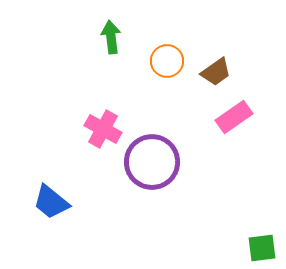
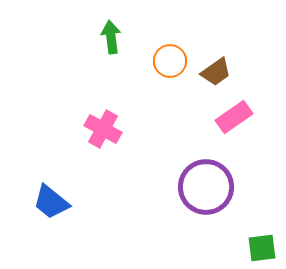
orange circle: moved 3 px right
purple circle: moved 54 px right, 25 px down
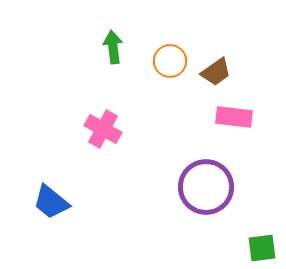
green arrow: moved 2 px right, 10 px down
pink rectangle: rotated 42 degrees clockwise
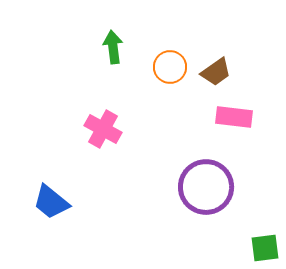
orange circle: moved 6 px down
green square: moved 3 px right
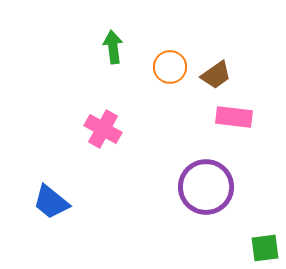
brown trapezoid: moved 3 px down
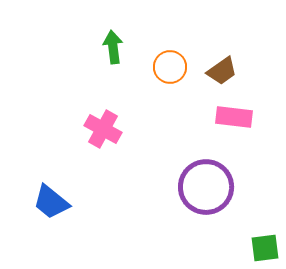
brown trapezoid: moved 6 px right, 4 px up
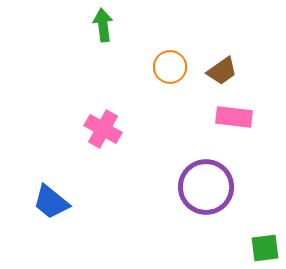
green arrow: moved 10 px left, 22 px up
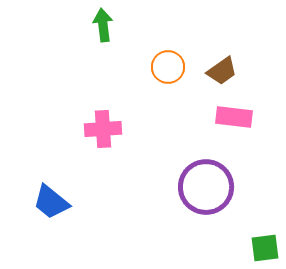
orange circle: moved 2 px left
pink cross: rotated 33 degrees counterclockwise
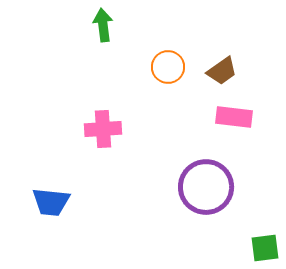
blue trapezoid: rotated 33 degrees counterclockwise
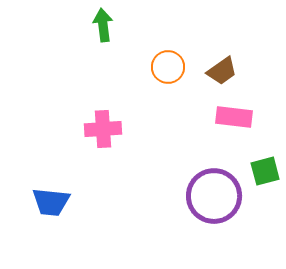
purple circle: moved 8 px right, 9 px down
green square: moved 77 px up; rotated 8 degrees counterclockwise
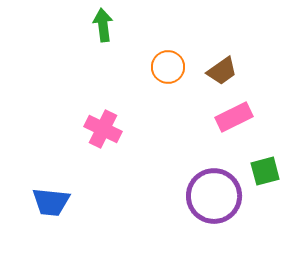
pink rectangle: rotated 33 degrees counterclockwise
pink cross: rotated 30 degrees clockwise
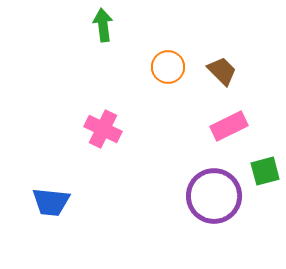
brown trapezoid: rotated 100 degrees counterclockwise
pink rectangle: moved 5 px left, 9 px down
